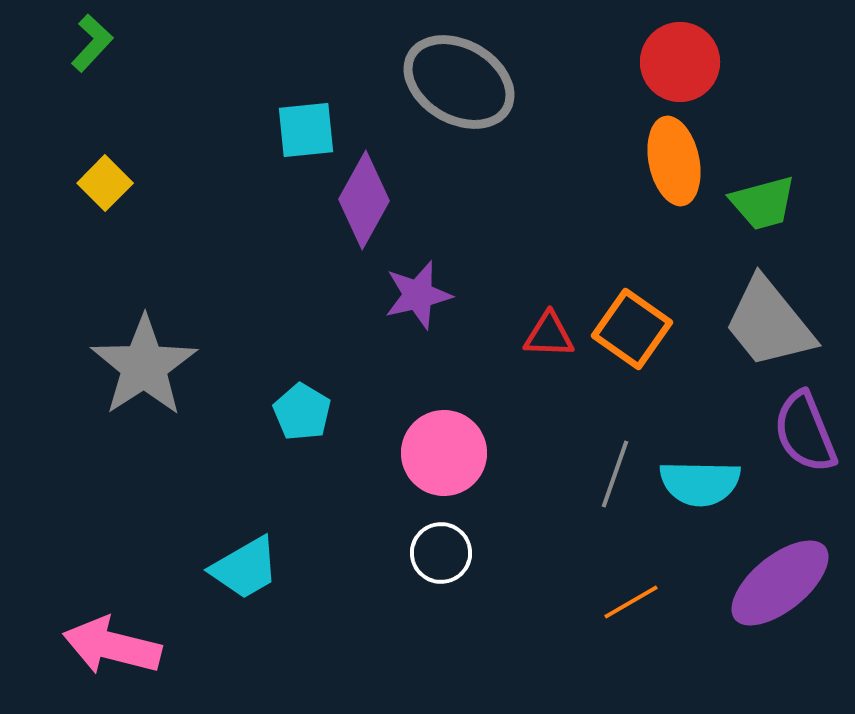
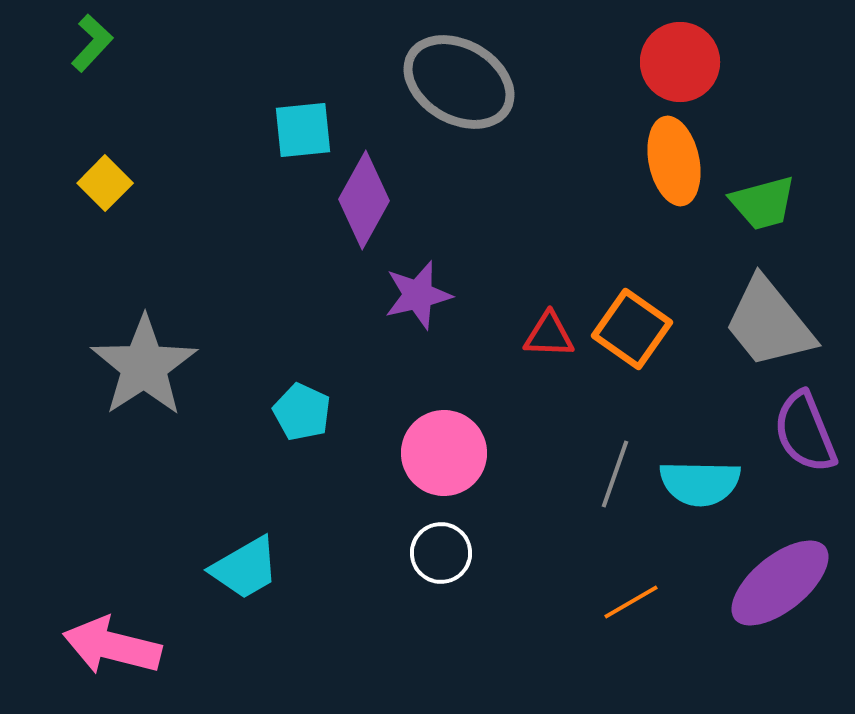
cyan square: moved 3 px left
cyan pentagon: rotated 6 degrees counterclockwise
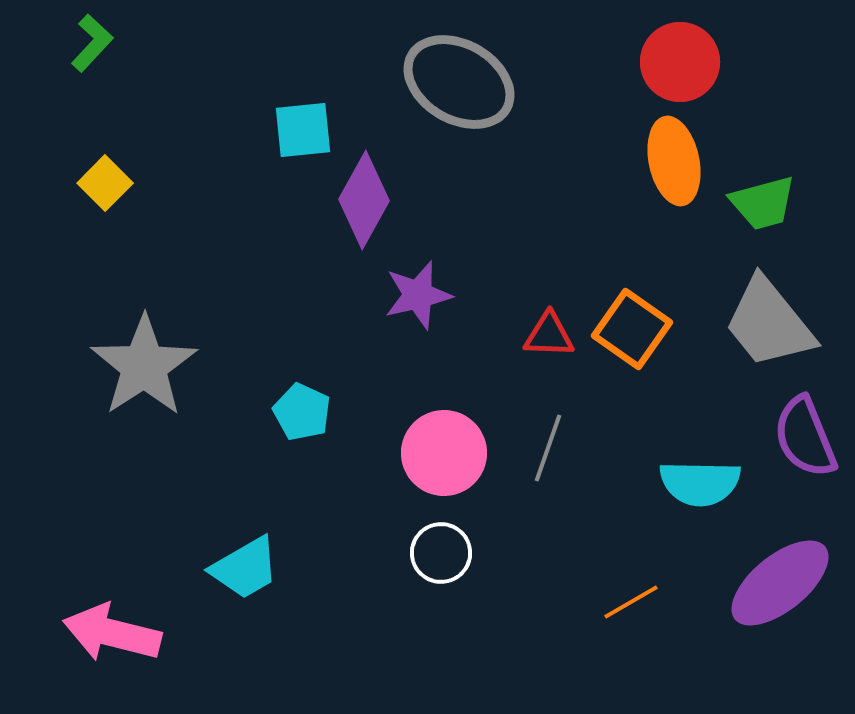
purple semicircle: moved 5 px down
gray line: moved 67 px left, 26 px up
pink arrow: moved 13 px up
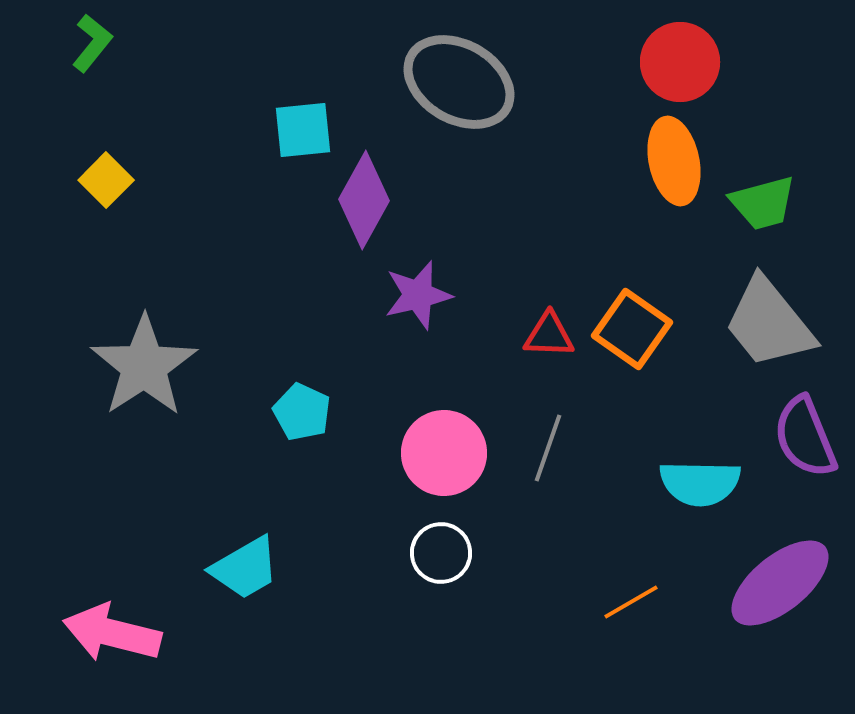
green L-shape: rotated 4 degrees counterclockwise
yellow square: moved 1 px right, 3 px up
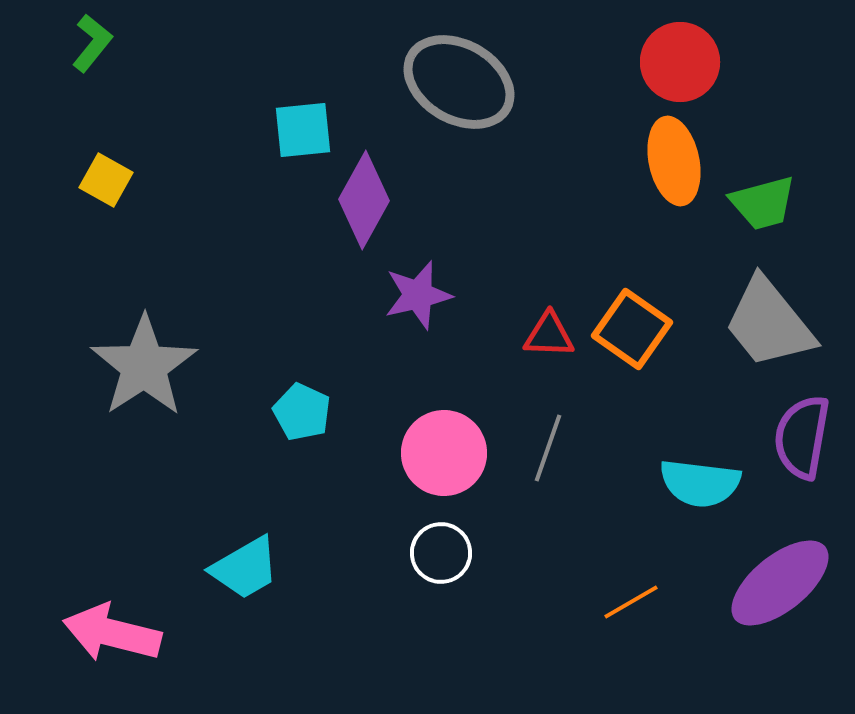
yellow square: rotated 16 degrees counterclockwise
purple semicircle: moved 3 px left; rotated 32 degrees clockwise
cyan semicircle: rotated 6 degrees clockwise
